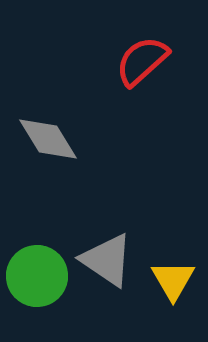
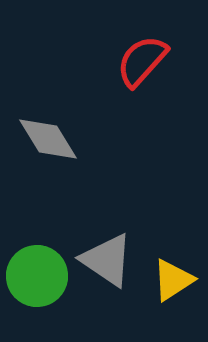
red semicircle: rotated 6 degrees counterclockwise
yellow triangle: rotated 27 degrees clockwise
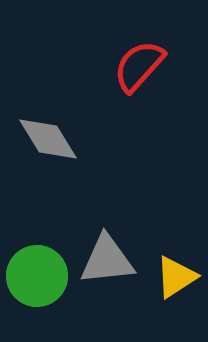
red semicircle: moved 3 px left, 5 px down
gray triangle: rotated 40 degrees counterclockwise
yellow triangle: moved 3 px right, 3 px up
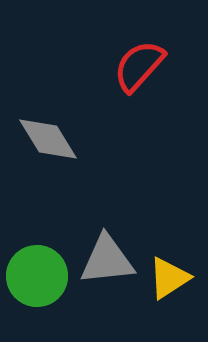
yellow triangle: moved 7 px left, 1 px down
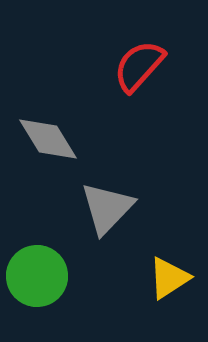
gray triangle: moved 52 px up; rotated 40 degrees counterclockwise
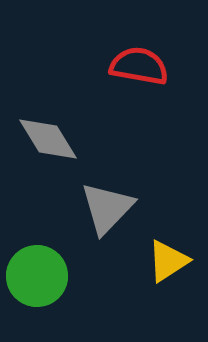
red semicircle: rotated 58 degrees clockwise
yellow triangle: moved 1 px left, 17 px up
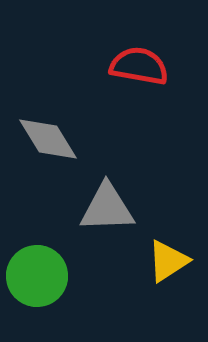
gray triangle: rotated 44 degrees clockwise
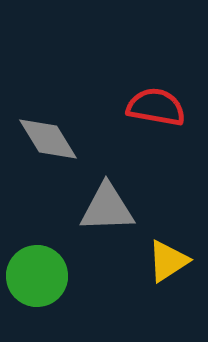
red semicircle: moved 17 px right, 41 px down
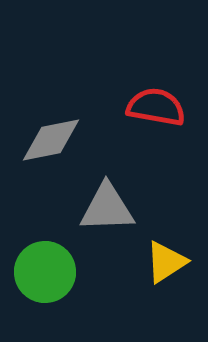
gray diamond: moved 3 px right, 1 px down; rotated 70 degrees counterclockwise
yellow triangle: moved 2 px left, 1 px down
green circle: moved 8 px right, 4 px up
